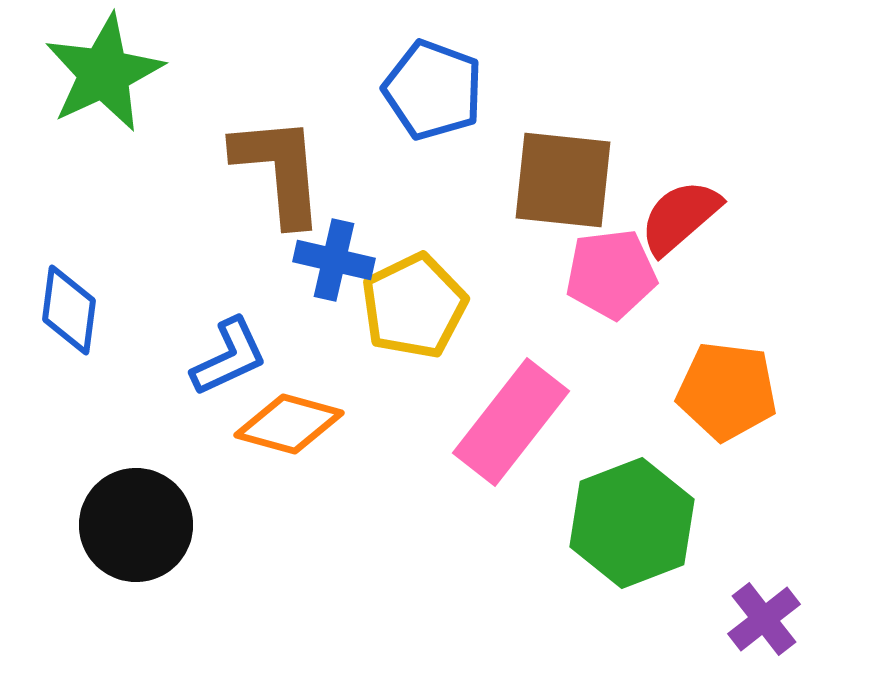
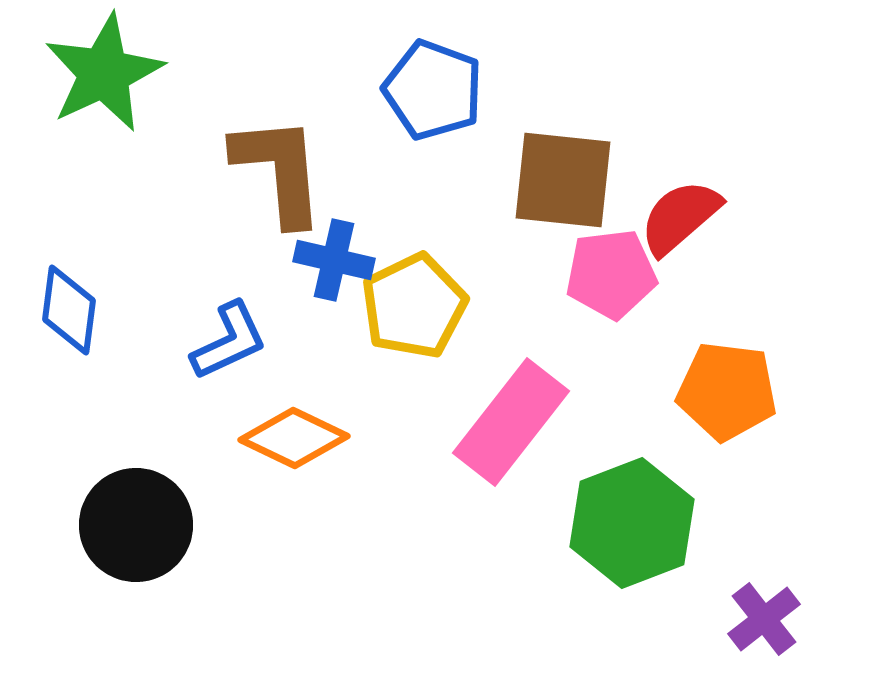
blue L-shape: moved 16 px up
orange diamond: moved 5 px right, 14 px down; rotated 10 degrees clockwise
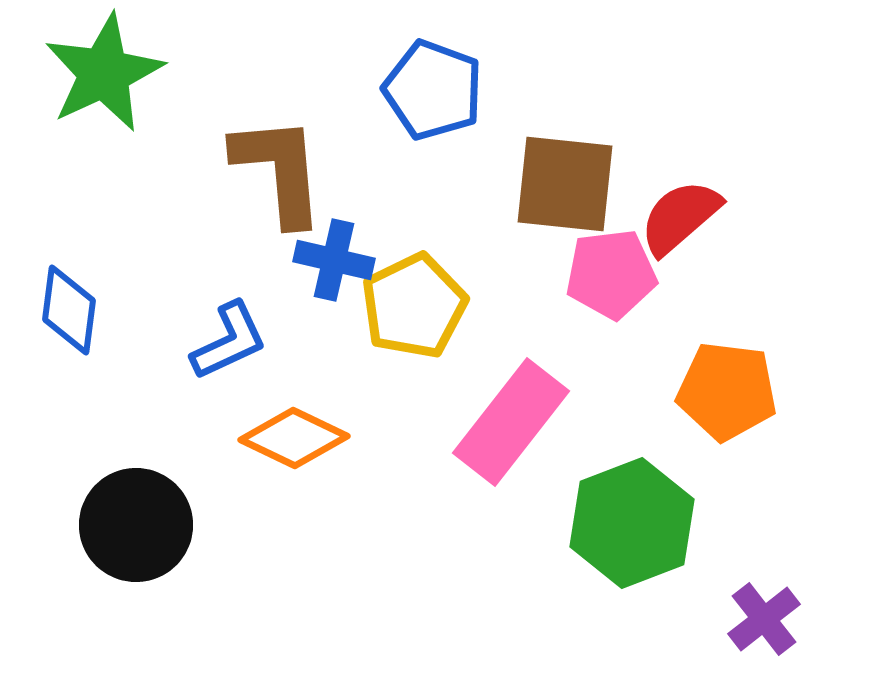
brown square: moved 2 px right, 4 px down
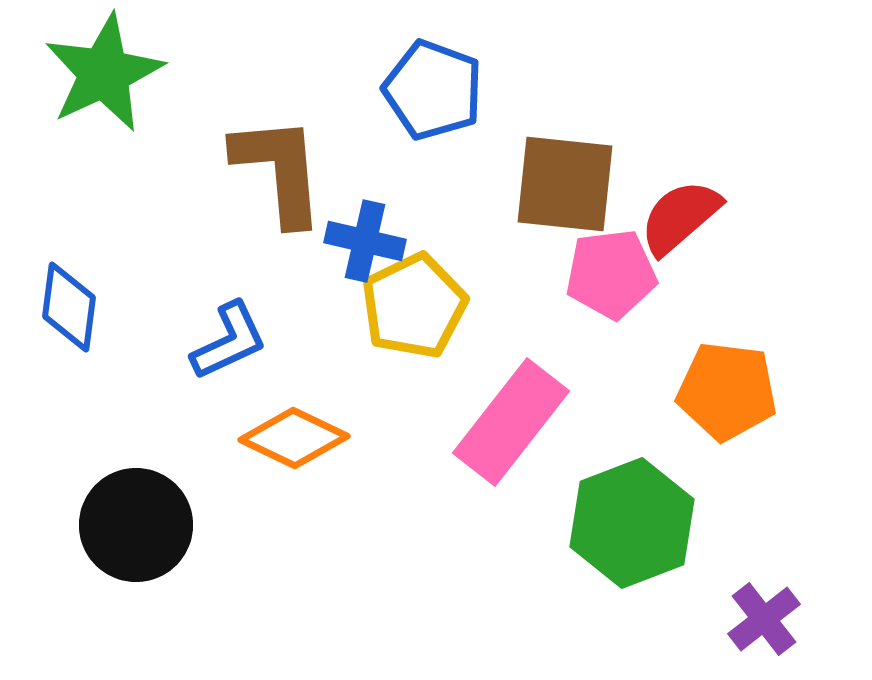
blue cross: moved 31 px right, 19 px up
blue diamond: moved 3 px up
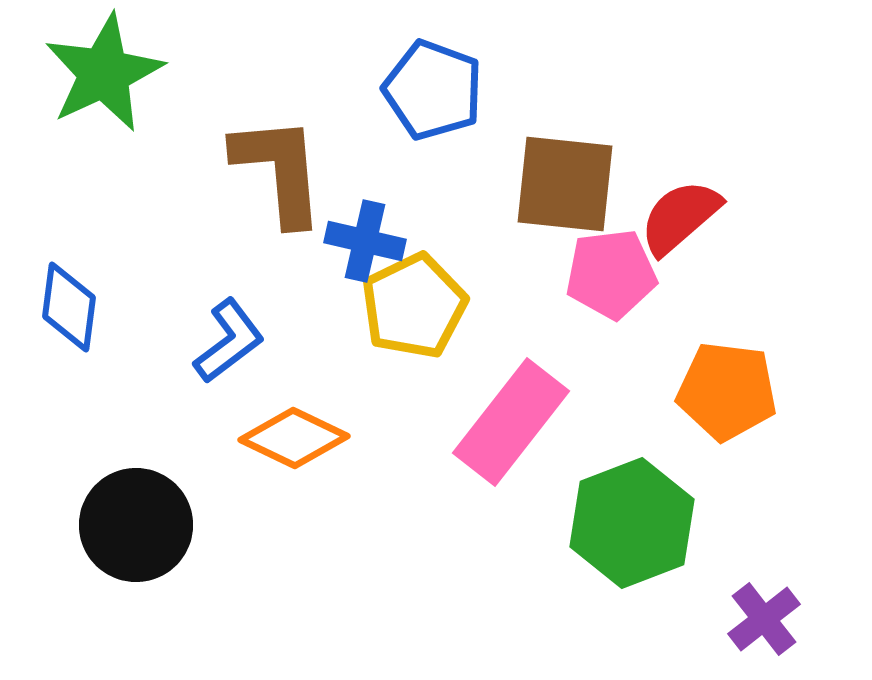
blue L-shape: rotated 12 degrees counterclockwise
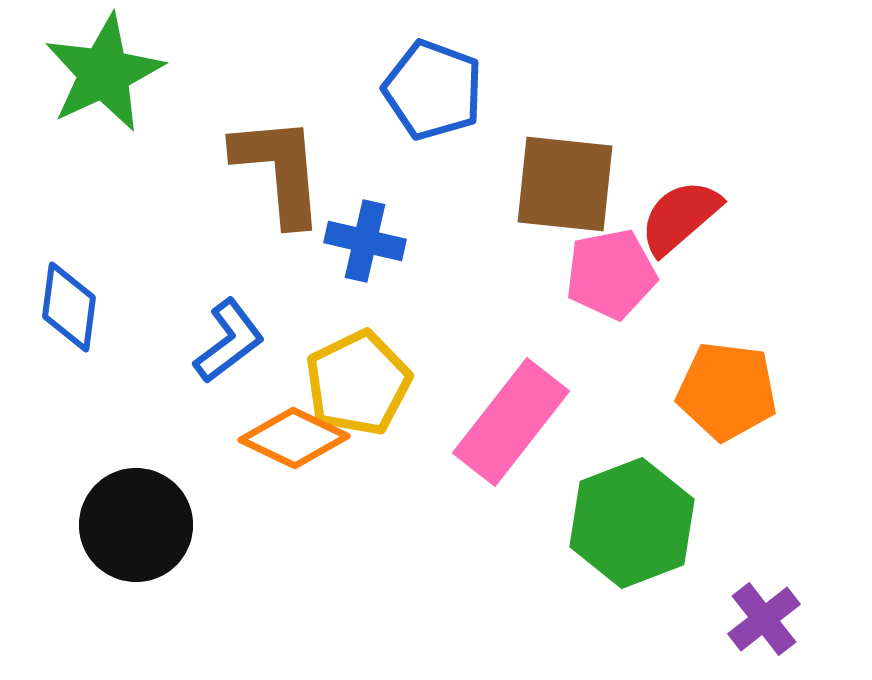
pink pentagon: rotated 4 degrees counterclockwise
yellow pentagon: moved 56 px left, 77 px down
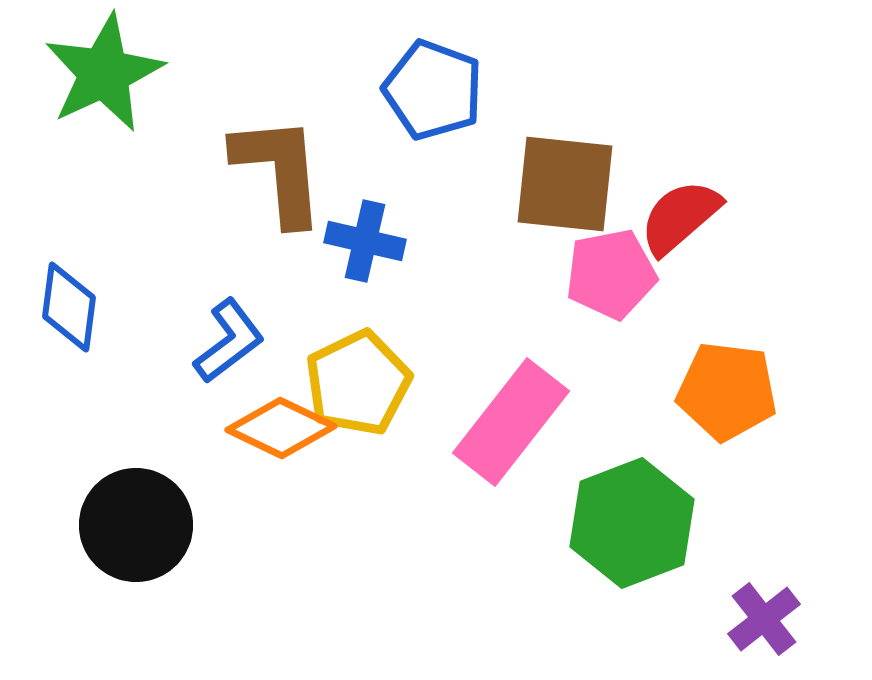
orange diamond: moved 13 px left, 10 px up
